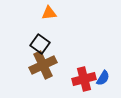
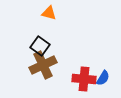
orange triangle: rotated 21 degrees clockwise
black square: moved 2 px down
red cross: rotated 20 degrees clockwise
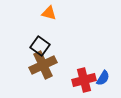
red cross: moved 1 px down; rotated 20 degrees counterclockwise
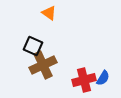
orange triangle: rotated 21 degrees clockwise
black square: moved 7 px left; rotated 12 degrees counterclockwise
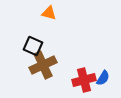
orange triangle: rotated 21 degrees counterclockwise
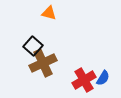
black square: rotated 18 degrees clockwise
brown cross: moved 2 px up
red cross: rotated 15 degrees counterclockwise
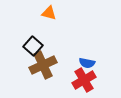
brown cross: moved 2 px down
blue semicircle: moved 16 px left, 15 px up; rotated 70 degrees clockwise
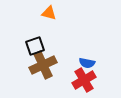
black square: moved 2 px right; rotated 30 degrees clockwise
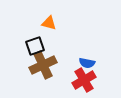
orange triangle: moved 10 px down
